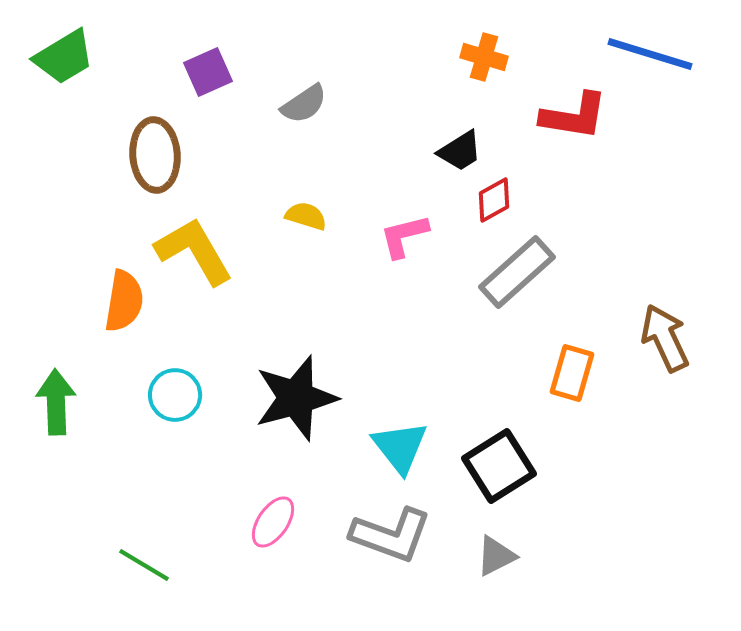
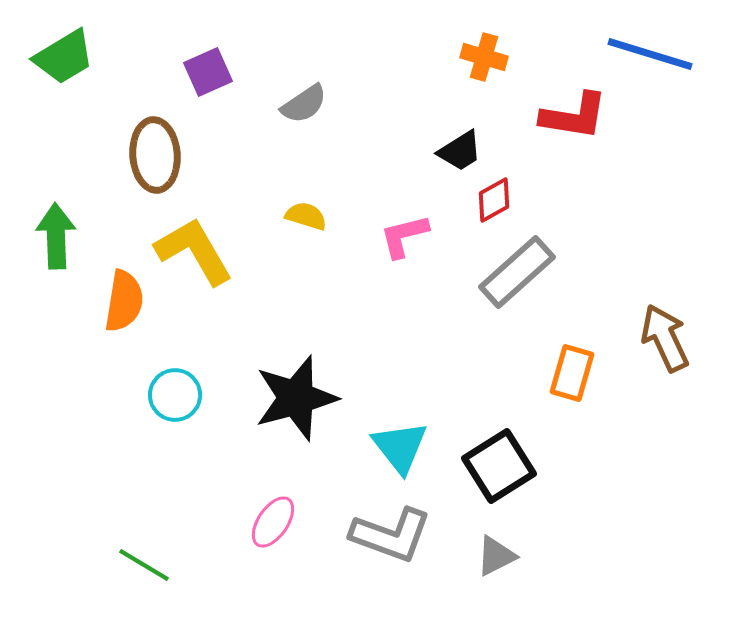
green arrow: moved 166 px up
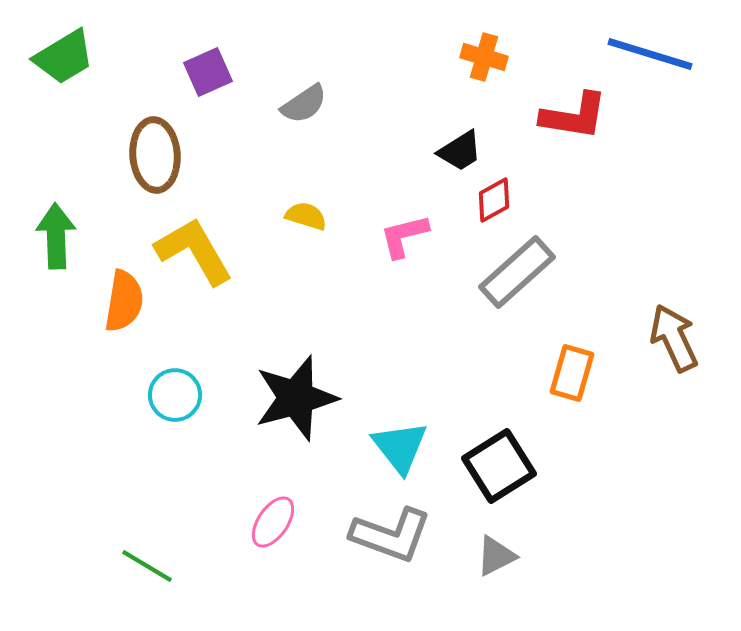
brown arrow: moved 9 px right
green line: moved 3 px right, 1 px down
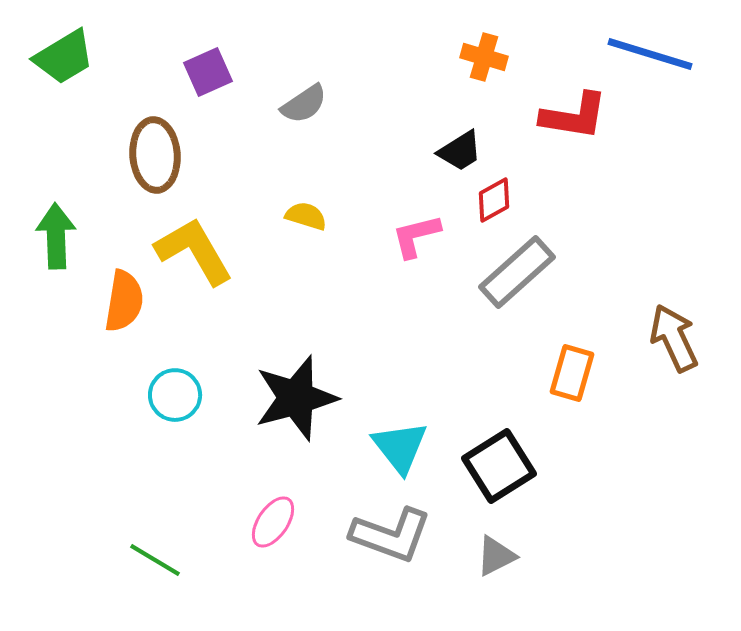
pink L-shape: moved 12 px right
green line: moved 8 px right, 6 px up
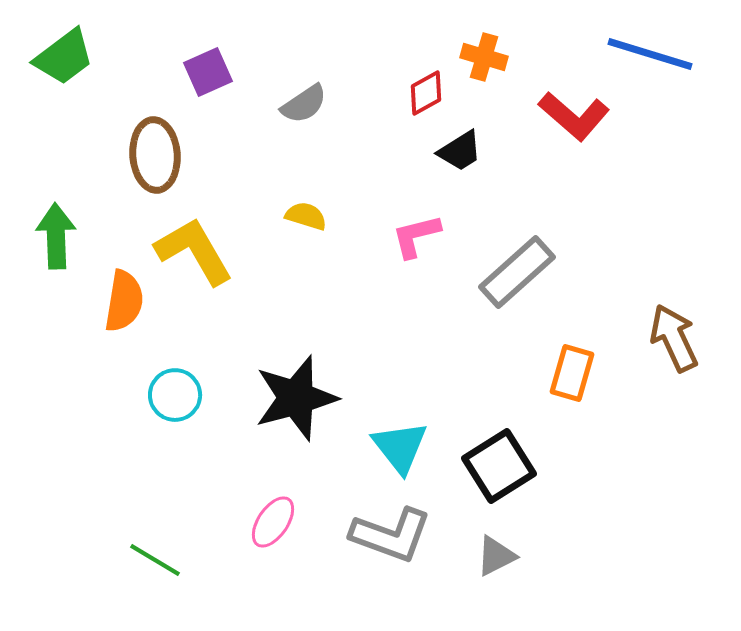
green trapezoid: rotated 6 degrees counterclockwise
red L-shape: rotated 32 degrees clockwise
red diamond: moved 68 px left, 107 px up
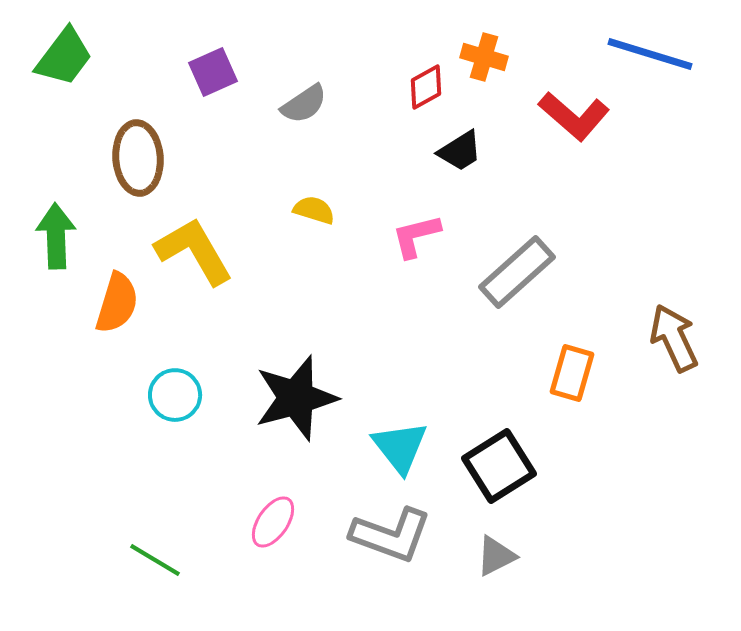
green trapezoid: rotated 16 degrees counterclockwise
purple square: moved 5 px right
red diamond: moved 6 px up
brown ellipse: moved 17 px left, 3 px down
yellow semicircle: moved 8 px right, 6 px up
orange semicircle: moved 7 px left, 2 px down; rotated 8 degrees clockwise
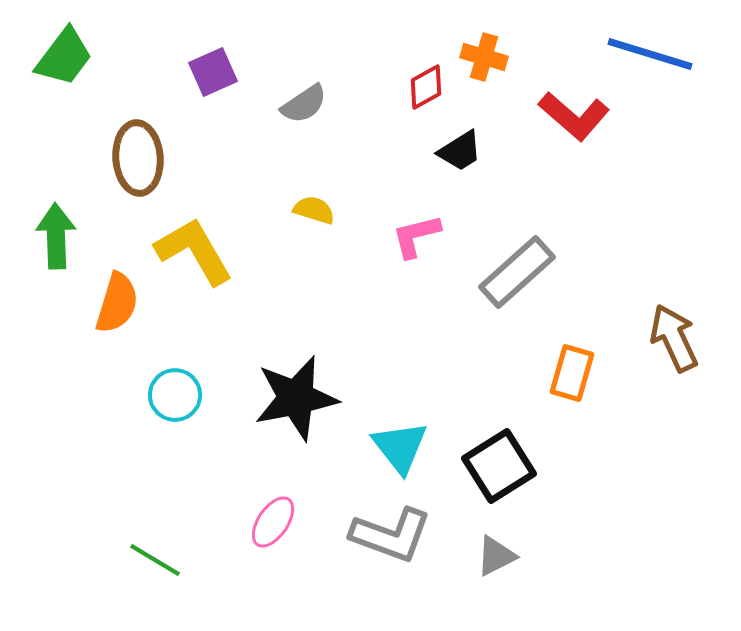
black star: rotated 4 degrees clockwise
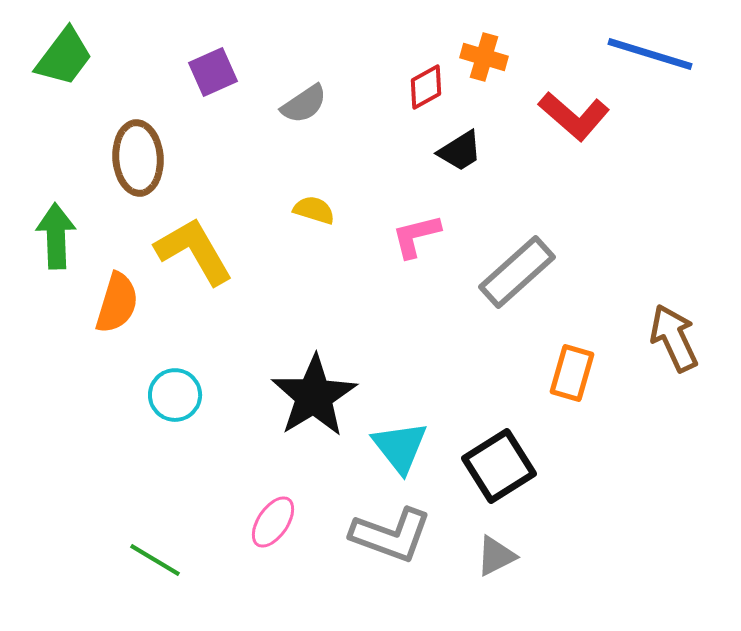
black star: moved 18 px right, 2 px up; rotated 20 degrees counterclockwise
